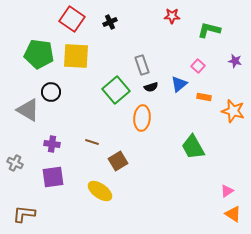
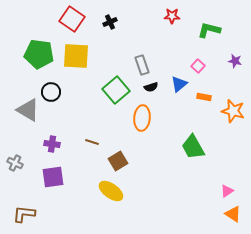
yellow ellipse: moved 11 px right
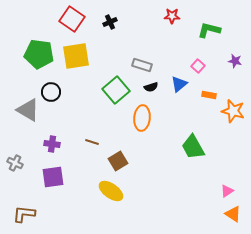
yellow square: rotated 12 degrees counterclockwise
gray rectangle: rotated 54 degrees counterclockwise
orange rectangle: moved 5 px right, 2 px up
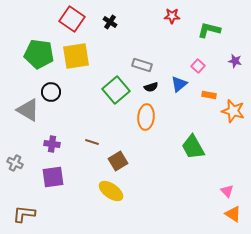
black cross: rotated 32 degrees counterclockwise
orange ellipse: moved 4 px right, 1 px up
pink triangle: rotated 40 degrees counterclockwise
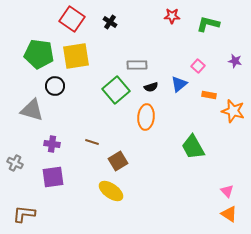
green L-shape: moved 1 px left, 6 px up
gray rectangle: moved 5 px left; rotated 18 degrees counterclockwise
black circle: moved 4 px right, 6 px up
gray triangle: moved 4 px right; rotated 15 degrees counterclockwise
orange triangle: moved 4 px left
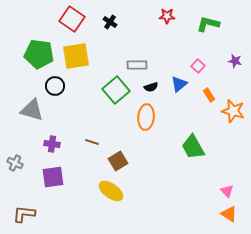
red star: moved 5 px left
orange rectangle: rotated 48 degrees clockwise
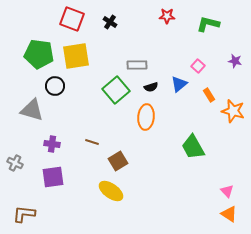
red square: rotated 15 degrees counterclockwise
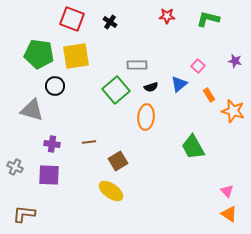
green L-shape: moved 5 px up
brown line: moved 3 px left; rotated 24 degrees counterclockwise
gray cross: moved 4 px down
purple square: moved 4 px left, 2 px up; rotated 10 degrees clockwise
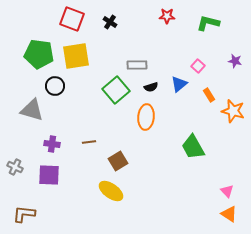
green L-shape: moved 4 px down
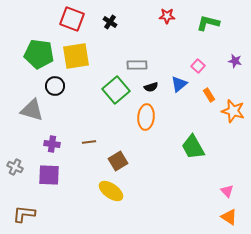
orange triangle: moved 3 px down
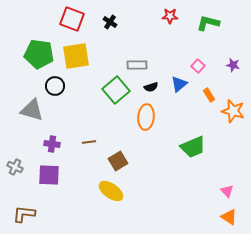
red star: moved 3 px right
purple star: moved 2 px left, 4 px down
green trapezoid: rotated 84 degrees counterclockwise
